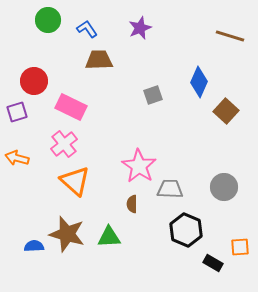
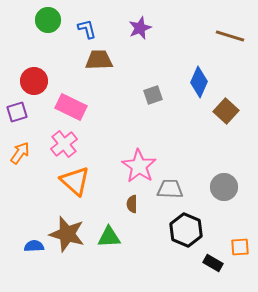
blue L-shape: rotated 20 degrees clockwise
orange arrow: moved 3 px right, 5 px up; rotated 110 degrees clockwise
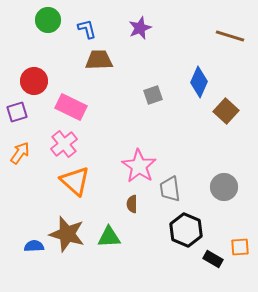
gray trapezoid: rotated 100 degrees counterclockwise
black rectangle: moved 4 px up
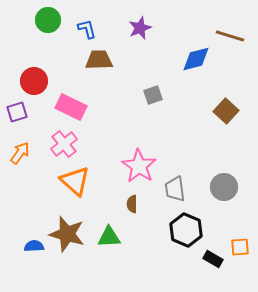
blue diamond: moved 3 px left, 23 px up; rotated 52 degrees clockwise
gray trapezoid: moved 5 px right
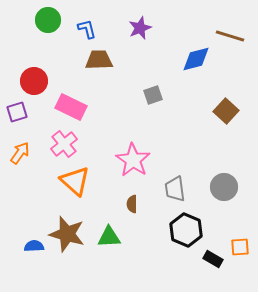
pink star: moved 6 px left, 6 px up
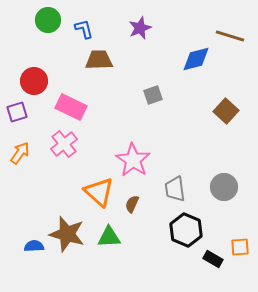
blue L-shape: moved 3 px left
orange triangle: moved 24 px right, 11 px down
brown semicircle: rotated 24 degrees clockwise
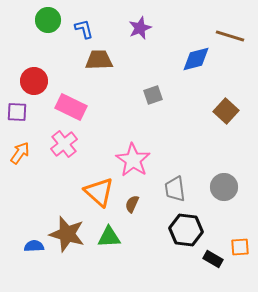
purple square: rotated 20 degrees clockwise
black hexagon: rotated 16 degrees counterclockwise
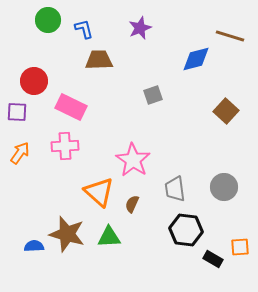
pink cross: moved 1 px right, 2 px down; rotated 36 degrees clockwise
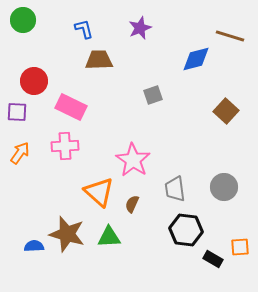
green circle: moved 25 px left
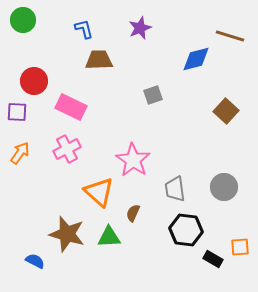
pink cross: moved 2 px right, 3 px down; rotated 24 degrees counterclockwise
brown semicircle: moved 1 px right, 9 px down
blue semicircle: moved 1 px right, 15 px down; rotated 30 degrees clockwise
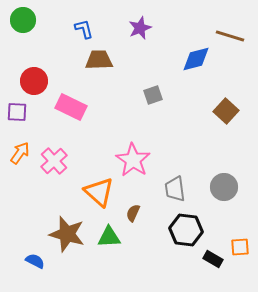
pink cross: moved 13 px left, 12 px down; rotated 16 degrees counterclockwise
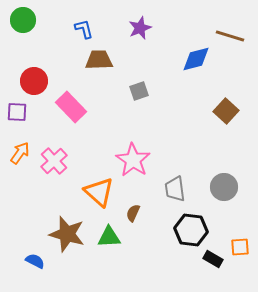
gray square: moved 14 px left, 4 px up
pink rectangle: rotated 20 degrees clockwise
black hexagon: moved 5 px right
